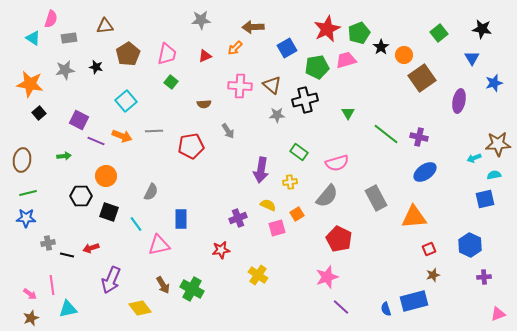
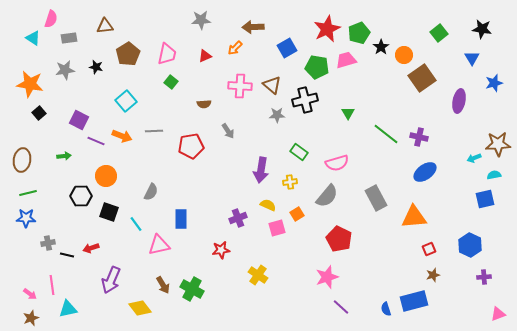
green pentagon at (317, 67): rotated 20 degrees clockwise
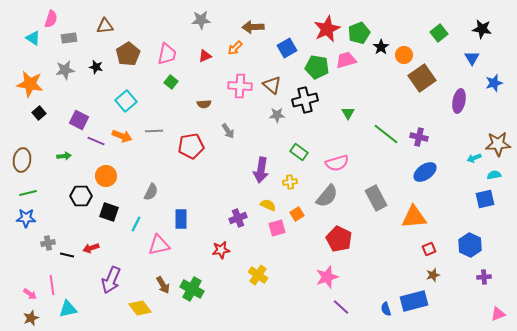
cyan line at (136, 224): rotated 63 degrees clockwise
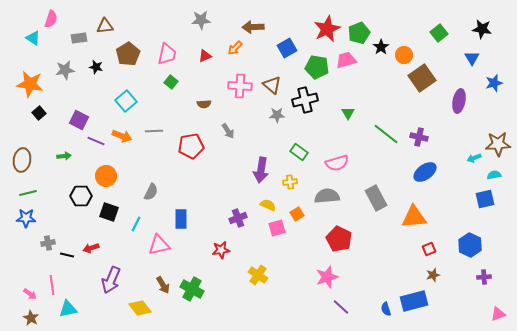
gray rectangle at (69, 38): moved 10 px right
gray semicircle at (327, 196): rotated 135 degrees counterclockwise
brown star at (31, 318): rotated 21 degrees counterclockwise
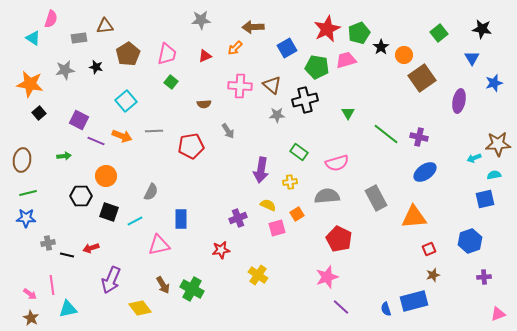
cyan line at (136, 224): moved 1 px left, 3 px up; rotated 35 degrees clockwise
blue hexagon at (470, 245): moved 4 px up; rotated 15 degrees clockwise
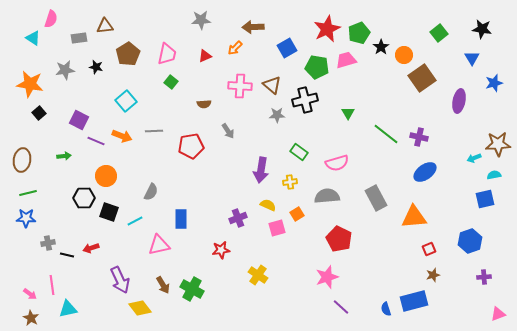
black hexagon at (81, 196): moved 3 px right, 2 px down
purple arrow at (111, 280): moved 9 px right; rotated 48 degrees counterclockwise
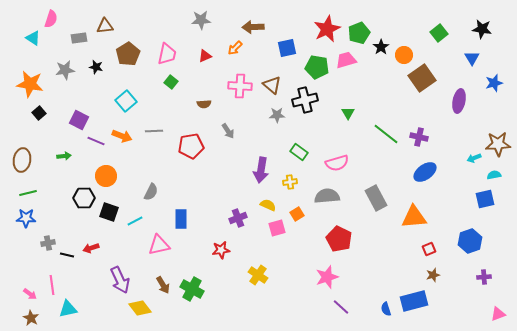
blue square at (287, 48): rotated 18 degrees clockwise
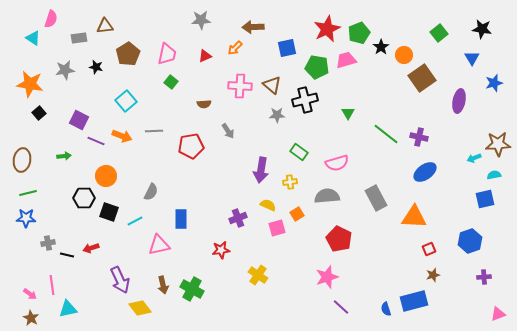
orange triangle at (414, 217): rotated 8 degrees clockwise
brown arrow at (163, 285): rotated 18 degrees clockwise
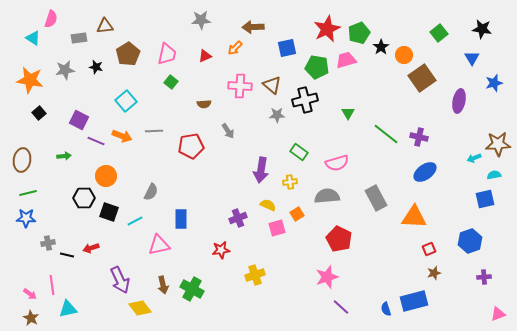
orange star at (30, 84): moved 4 px up
yellow cross at (258, 275): moved 3 px left; rotated 36 degrees clockwise
brown star at (433, 275): moved 1 px right, 2 px up
